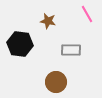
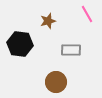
brown star: rotated 28 degrees counterclockwise
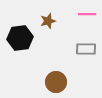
pink line: rotated 60 degrees counterclockwise
black hexagon: moved 6 px up; rotated 15 degrees counterclockwise
gray rectangle: moved 15 px right, 1 px up
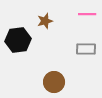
brown star: moved 3 px left
black hexagon: moved 2 px left, 2 px down
brown circle: moved 2 px left
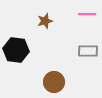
black hexagon: moved 2 px left, 10 px down; rotated 15 degrees clockwise
gray rectangle: moved 2 px right, 2 px down
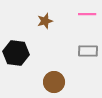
black hexagon: moved 3 px down
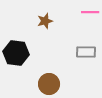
pink line: moved 3 px right, 2 px up
gray rectangle: moved 2 px left, 1 px down
brown circle: moved 5 px left, 2 px down
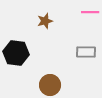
brown circle: moved 1 px right, 1 px down
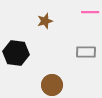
brown circle: moved 2 px right
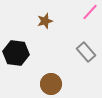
pink line: rotated 48 degrees counterclockwise
gray rectangle: rotated 48 degrees clockwise
brown circle: moved 1 px left, 1 px up
